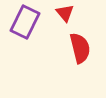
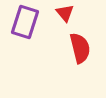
purple rectangle: rotated 8 degrees counterclockwise
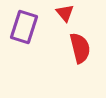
purple rectangle: moved 1 px left, 5 px down
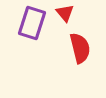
purple rectangle: moved 8 px right, 4 px up
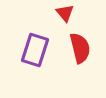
purple rectangle: moved 3 px right, 27 px down
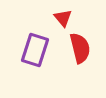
red triangle: moved 2 px left, 5 px down
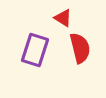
red triangle: rotated 18 degrees counterclockwise
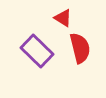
purple rectangle: moved 2 px right, 1 px down; rotated 64 degrees counterclockwise
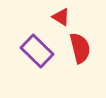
red triangle: moved 2 px left, 1 px up
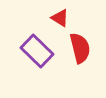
red triangle: moved 1 px left, 1 px down
